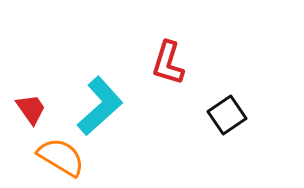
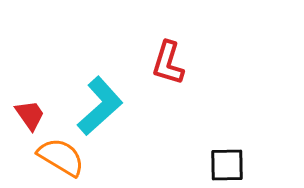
red trapezoid: moved 1 px left, 6 px down
black square: moved 50 px down; rotated 33 degrees clockwise
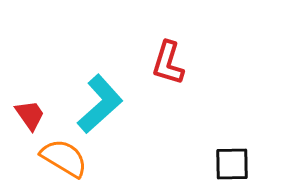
cyan L-shape: moved 2 px up
orange semicircle: moved 3 px right, 1 px down
black square: moved 5 px right, 1 px up
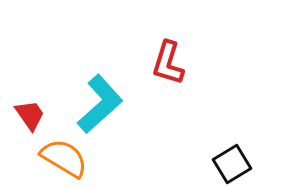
black square: rotated 30 degrees counterclockwise
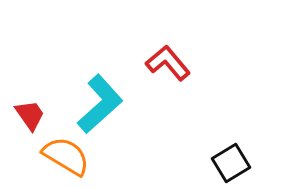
red L-shape: rotated 123 degrees clockwise
orange semicircle: moved 2 px right, 2 px up
black square: moved 1 px left, 1 px up
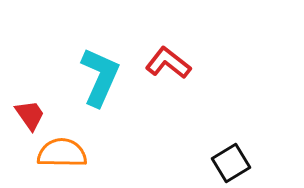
red L-shape: rotated 12 degrees counterclockwise
cyan L-shape: moved 27 px up; rotated 24 degrees counterclockwise
orange semicircle: moved 4 px left, 3 px up; rotated 30 degrees counterclockwise
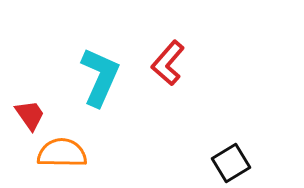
red L-shape: rotated 87 degrees counterclockwise
